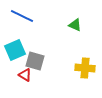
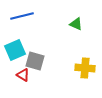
blue line: rotated 40 degrees counterclockwise
green triangle: moved 1 px right, 1 px up
red triangle: moved 2 px left
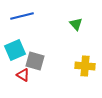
green triangle: rotated 24 degrees clockwise
yellow cross: moved 2 px up
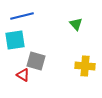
cyan square: moved 10 px up; rotated 15 degrees clockwise
gray square: moved 1 px right
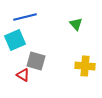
blue line: moved 3 px right, 1 px down
cyan square: rotated 15 degrees counterclockwise
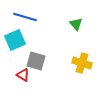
blue line: rotated 30 degrees clockwise
yellow cross: moved 3 px left, 3 px up; rotated 12 degrees clockwise
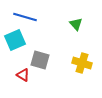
gray square: moved 4 px right, 1 px up
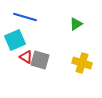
green triangle: rotated 40 degrees clockwise
red triangle: moved 3 px right, 18 px up
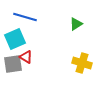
cyan square: moved 1 px up
gray square: moved 27 px left, 4 px down; rotated 24 degrees counterclockwise
